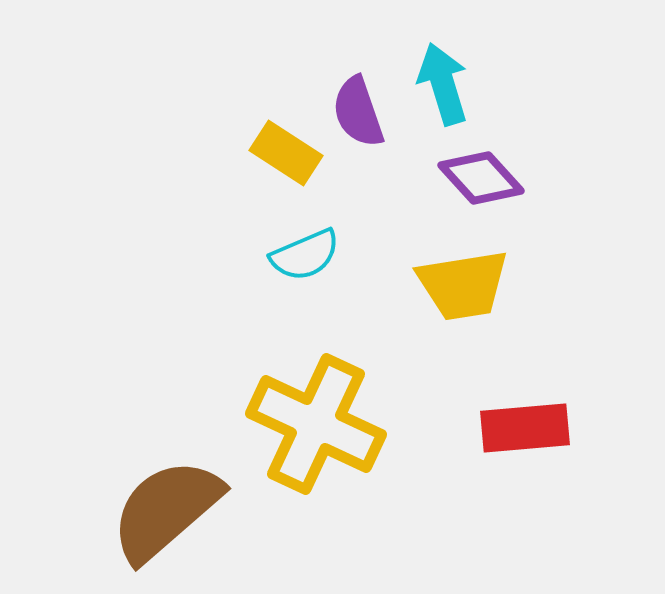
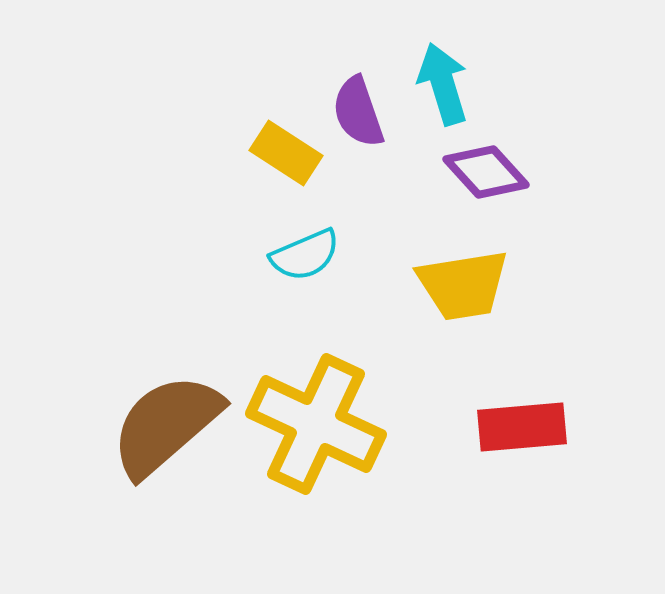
purple diamond: moved 5 px right, 6 px up
red rectangle: moved 3 px left, 1 px up
brown semicircle: moved 85 px up
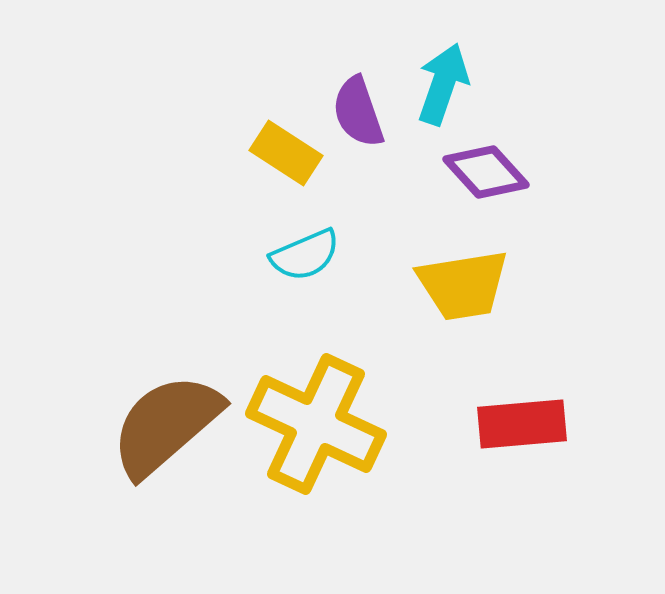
cyan arrow: rotated 36 degrees clockwise
red rectangle: moved 3 px up
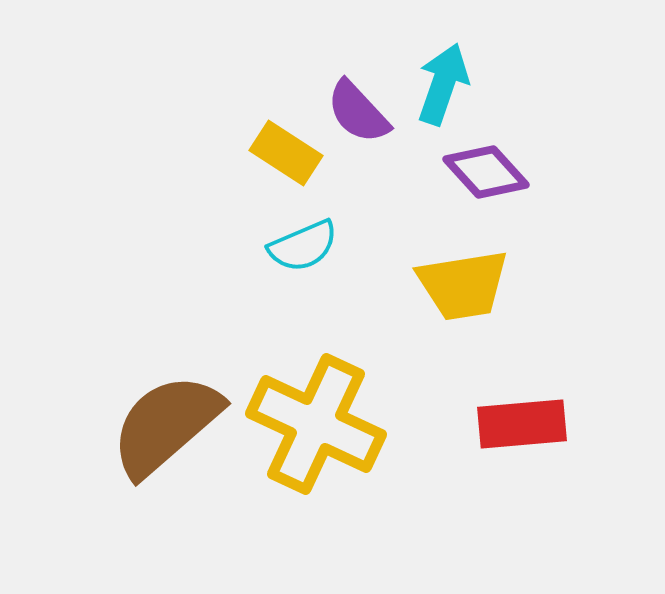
purple semicircle: rotated 24 degrees counterclockwise
cyan semicircle: moved 2 px left, 9 px up
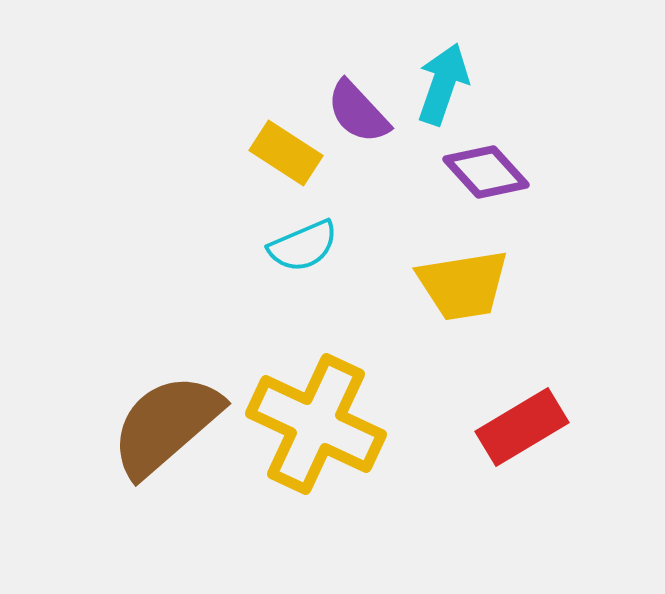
red rectangle: moved 3 px down; rotated 26 degrees counterclockwise
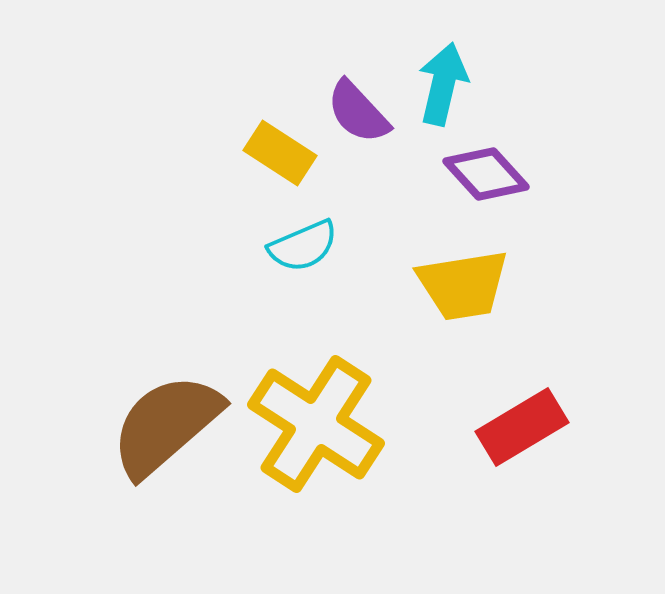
cyan arrow: rotated 6 degrees counterclockwise
yellow rectangle: moved 6 px left
purple diamond: moved 2 px down
yellow cross: rotated 8 degrees clockwise
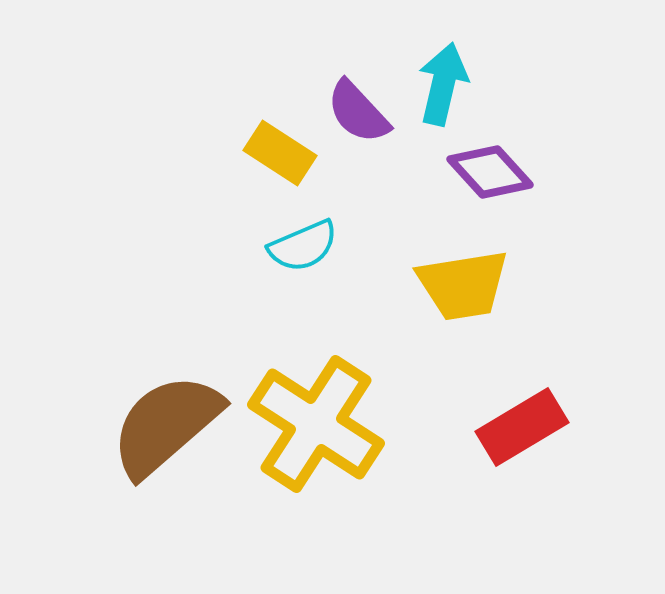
purple diamond: moved 4 px right, 2 px up
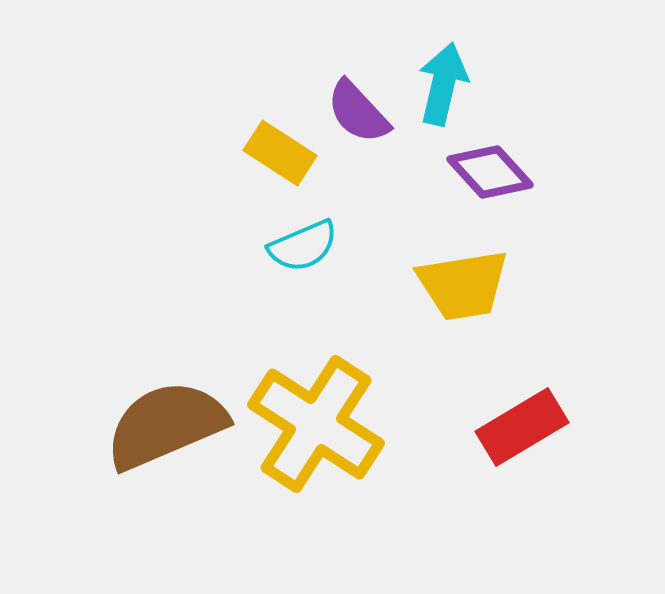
brown semicircle: rotated 18 degrees clockwise
